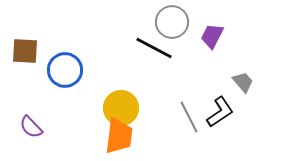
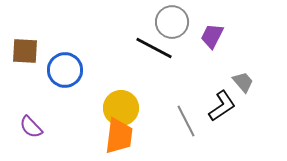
black L-shape: moved 2 px right, 6 px up
gray line: moved 3 px left, 4 px down
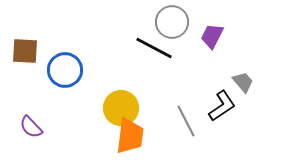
orange trapezoid: moved 11 px right
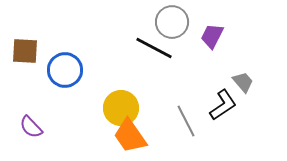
black L-shape: moved 1 px right, 1 px up
orange trapezoid: rotated 138 degrees clockwise
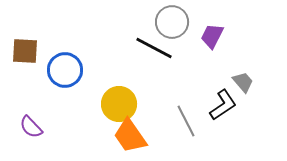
yellow circle: moved 2 px left, 4 px up
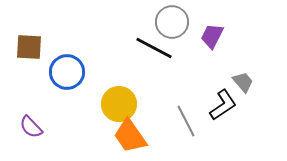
brown square: moved 4 px right, 4 px up
blue circle: moved 2 px right, 2 px down
